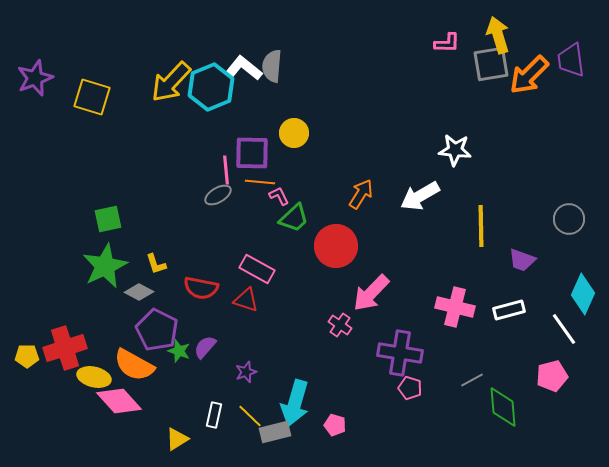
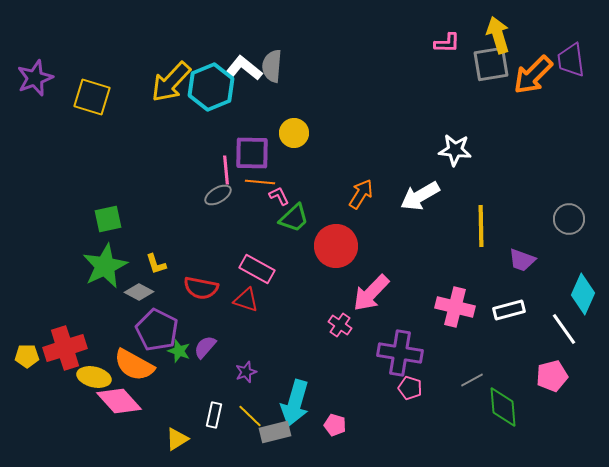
orange arrow at (529, 75): moved 4 px right
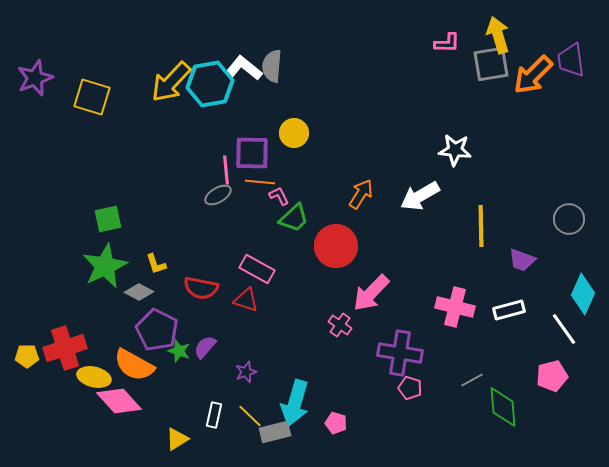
cyan hexagon at (211, 87): moved 1 px left, 3 px up; rotated 12 degrees clockwise
pink pentagon at (335, 425): moved 1 px right, 2 px up
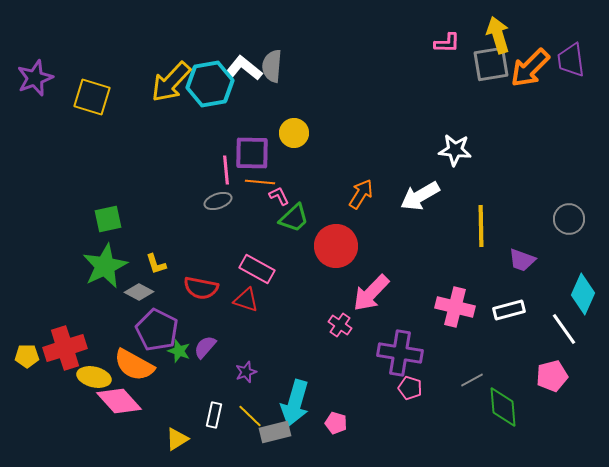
orange arrow at (533, 75): moved 3 px left, 7 px up
gray ellipse at (218, 195): moved 6 px down; rotated 12 degrees clockwise
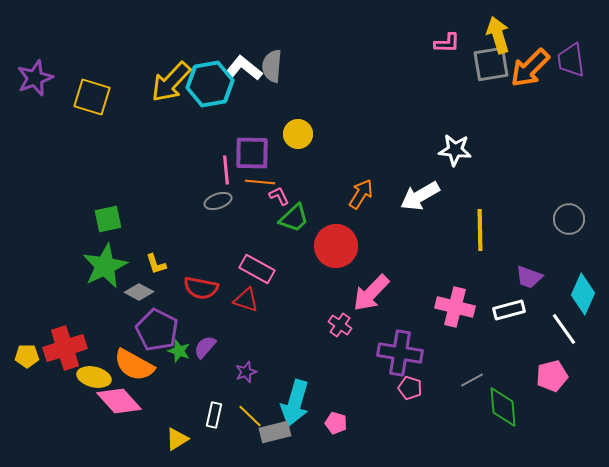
yellow circle at (294, 133): moved 4 px right, 1 px down
yellow line at (481, 226): moved 1 px left, 4 px down
purple trapezoid at (522, 260): moved 7 px right, 17 px down
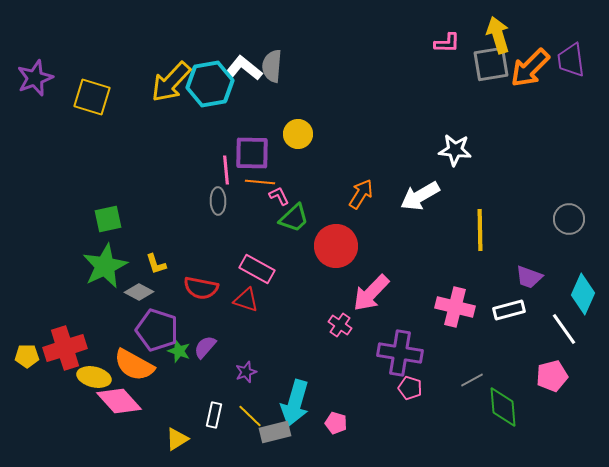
gray ellipse at (218, 201): rotated 72 degrees counterclockwise
purple pentagon at (157, 330): rotated 9 degrees counterclockwise
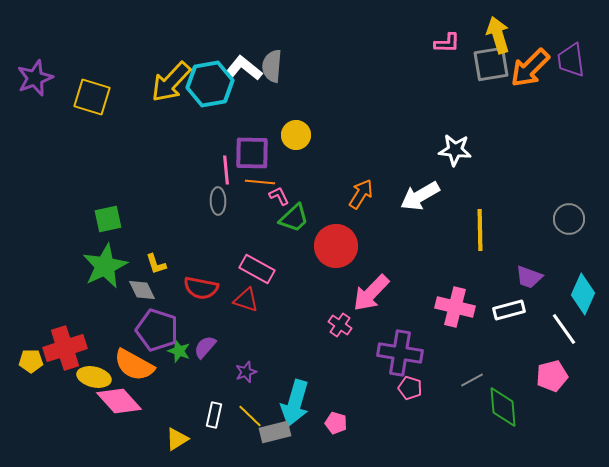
yellow circle at (298, 134): moved 2 px left, 1 px down
gray diamond at (139, 292): moved 3 px right, 2 px up; rotated 36 degrees clockwise
yellow pentagon at (27, 356): moved 4 px right, 5 px down
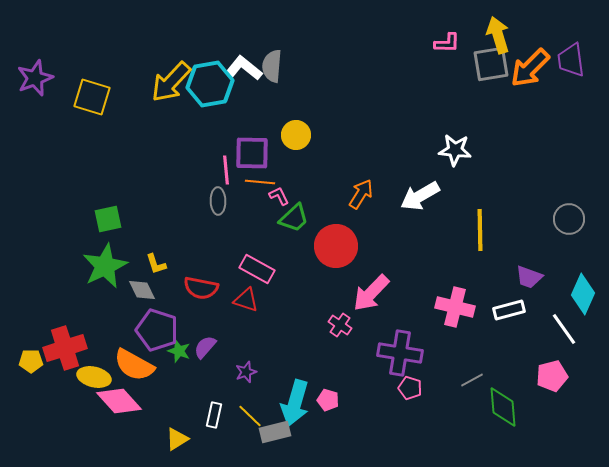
pink pentagon at (336, 423): moved 8 px left, 23 px up
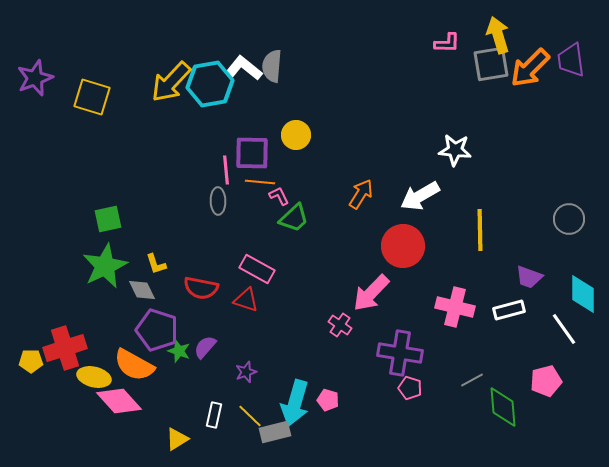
red circle at (336, 246): moved 67 px right
cyan diamond at (583, 294): rotated 24 degrees counterclockwise
pink pentagon at (552, 376): moved 6 px left, 5 px down
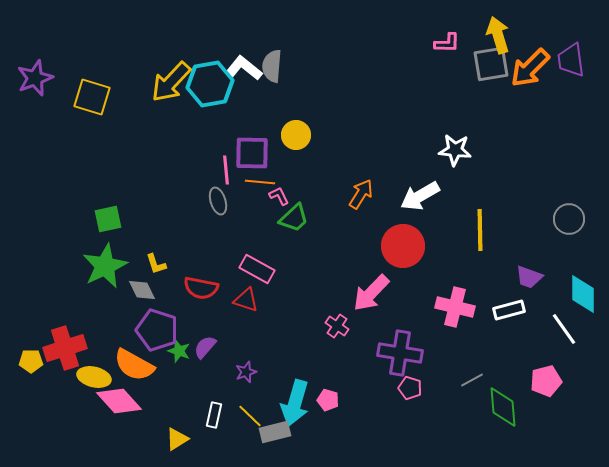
gray ellipse at (218, 201): rotated 16 degrees counterclockwise
pink cross at (340, 325): moved 3 px left, 1 px down
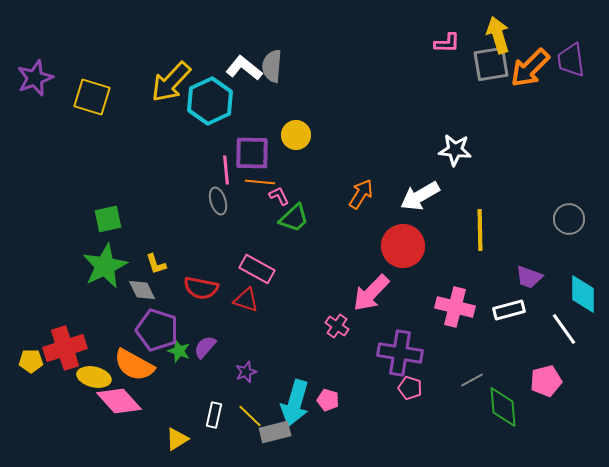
cyan hexagon at (210, 84): moved 17 px down; rotated 15 degrees counterclockwise
